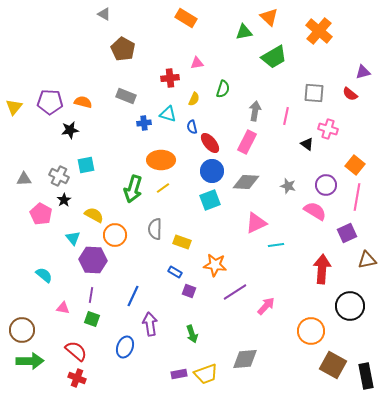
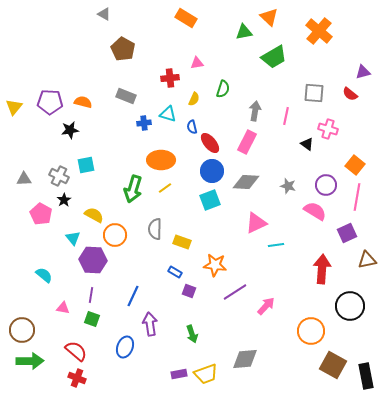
yellow line at (163, 188): moved 2 px right
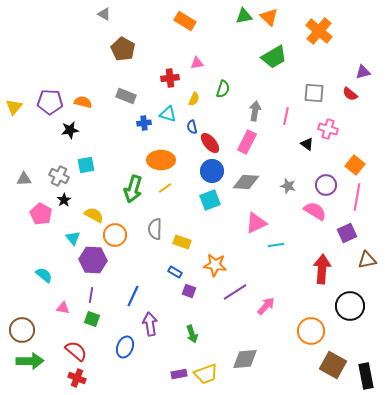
orange rectangle at (186, 18): moved 1 px left, 3 px down
green triangle at (244, 32): moved 16 px up
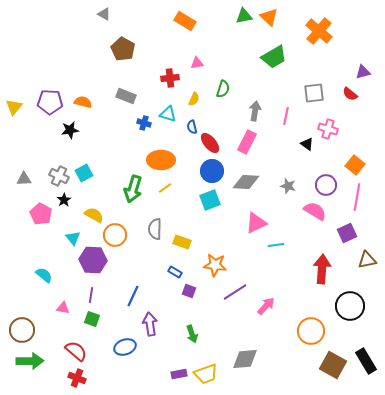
gray square at (314, 93): rotated 10 degrees counterclockwise
blue cross at (144, 123): rotated 24 degrees clockwise
cyan square at (86, 165): moved 2 px left, 8 px down; rotated 18 degrees counterclockwise
blue ellipse at (125, 347): rotated 50 degrees clockwise
black rectangle at (366, 376): moved 15 px up; rotated 20 degrees counterclockwise
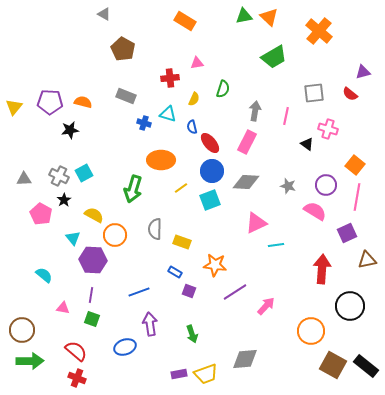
yellow line at (165, 188): moved 16 px right
blue line at (133, 296): moved 6 px right, 4 px up; rotated 45 degrees clockwise
black rectangle at (366, 361): moved 5 px down; rotated 20 degrees counterclockwise
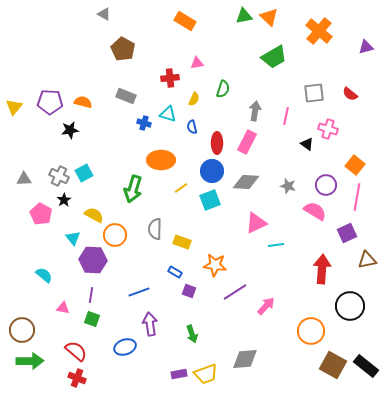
purple triangle at (363, 72): moved 3 px right, 25 px up
red ellipse at (210, 143): moved 7 px right; rotated 40 degrees clockwise
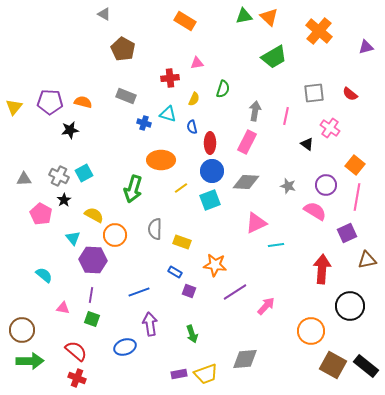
pink cross at (328, 129): moved 2 px right, 1 px up; rotated 18 degrees clockwise
red ellipse at (217, 143): moved 7 px left
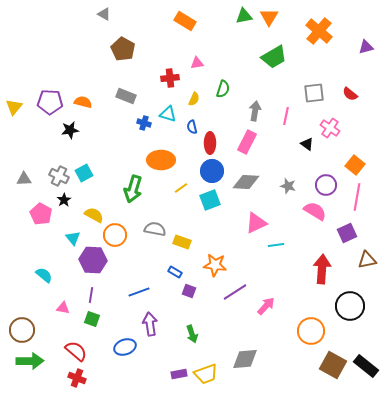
orange triangle at (269, 17): rotated 18 degrees clockwise
gray semicircle at (155, 229): rotated 100 degrees clockwise
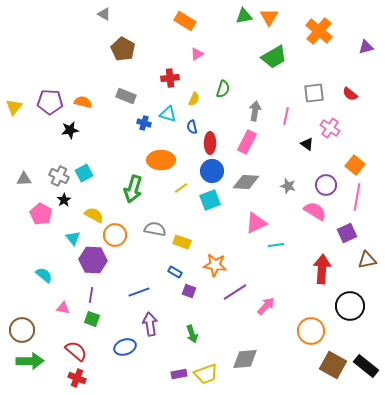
pink triangle at (197, 63): moved 9 px up; rotated 24 degrees counterclockwise
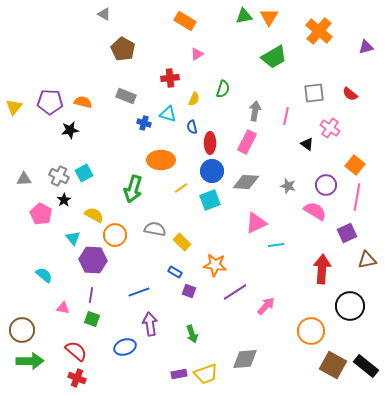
yellow rectangle at (182, 242): rotated 24 degrees clockwise
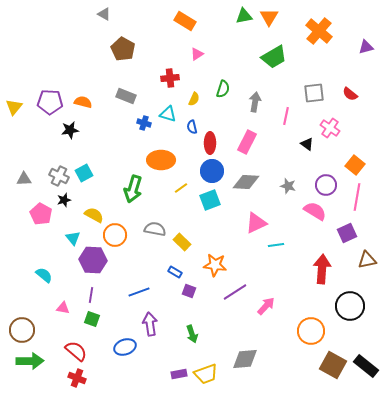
gray arrow at (255, 111): moved 9 px up
black star at (64, 200): rotated 16 degrees clockwise
